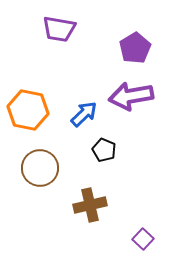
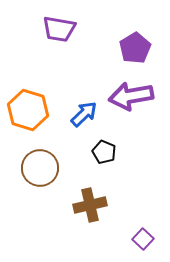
orange hexagon: rotated 6 degrees clockwise
black pentagon: moved 2 px down
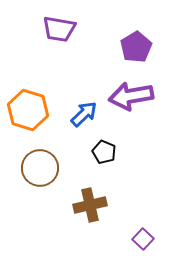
purple pentagon: moved 1 px right, 1 px up
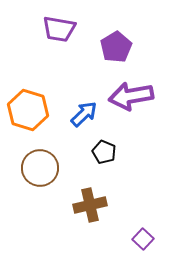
purple pentagon: moved 20 px left
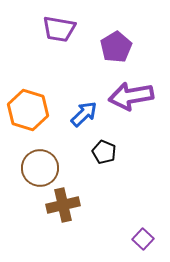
brown cross: moved 27 px left
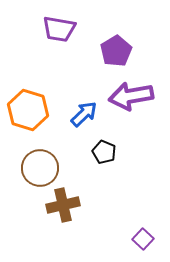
purple pentagon: moved 4 px down
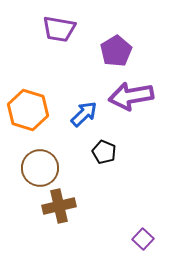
brown cross: moved 4 px left, 1 px down
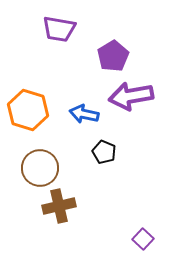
purple pentagon: moved 3 px left, 5 px down
blue arrow: rotated 124 degrees counterclockwise
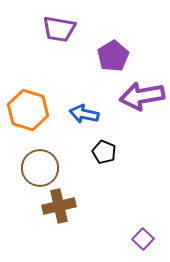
purple arrow: moved 11 px right
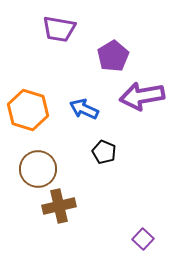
blue arrow: moved 5 px up; rotated 12 degrees clockwise
brown circle: moved 2 px left, 1 px down
